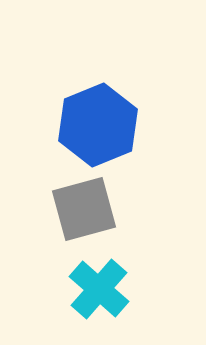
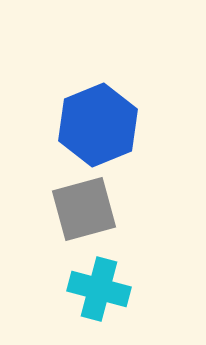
cyan cross: rotated 26 degrees counterclockwise
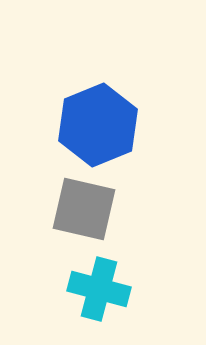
gray square: rotated 28 degrees clockwise
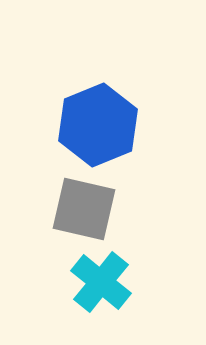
cyan cross: moved 2 px right, 7 px up; rotated 24 degrees clockwise
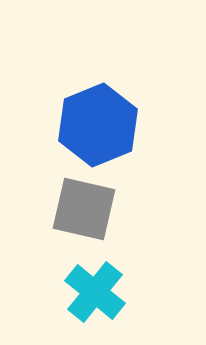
cyan cross: moved 6 px left, 10 px down
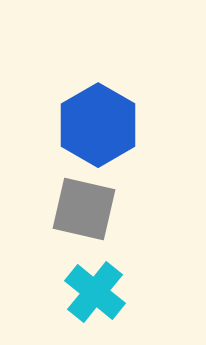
blue hexagon: rotated 8 degrees counterclockwise
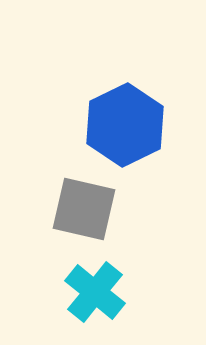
blue hexagon: moved 27 px right; rotated 4 degrees clockwise
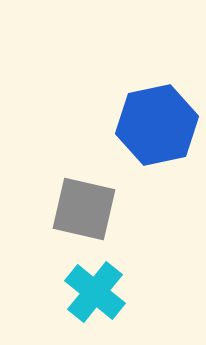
blue hexagon: moved 32 px right; rotated 14 degrees clockwise
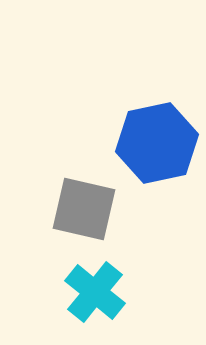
blue hexagon: moved 18 px down
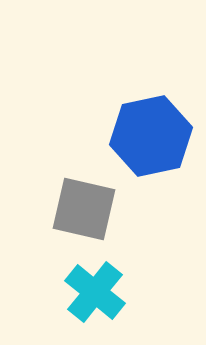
blue hexagon: moved 6 px left, 7 px up
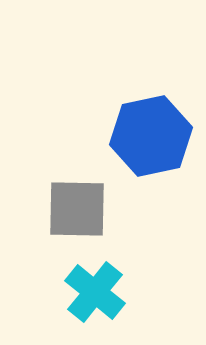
gray square: moved 7 px left; rotated 12 degrees counterclockwise
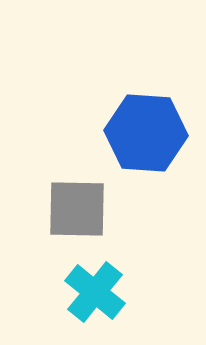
blue hexagon: moved 5 px left, 3 px up; rotated 16 degrees clockwise
